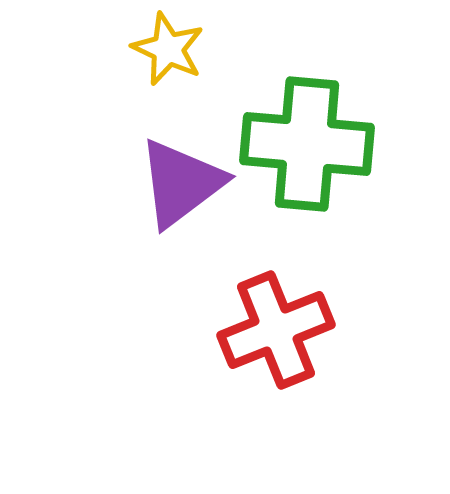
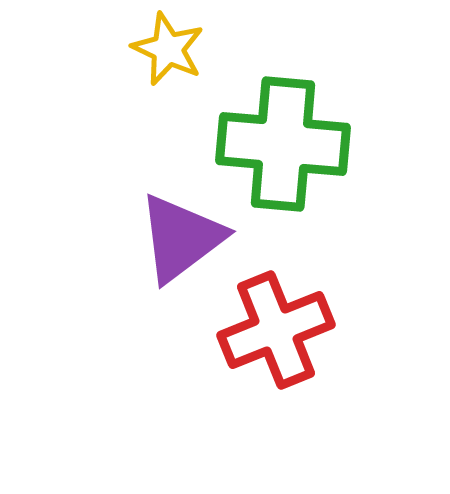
green cross: moved 24 px left
purple triangle: moved 55 px down
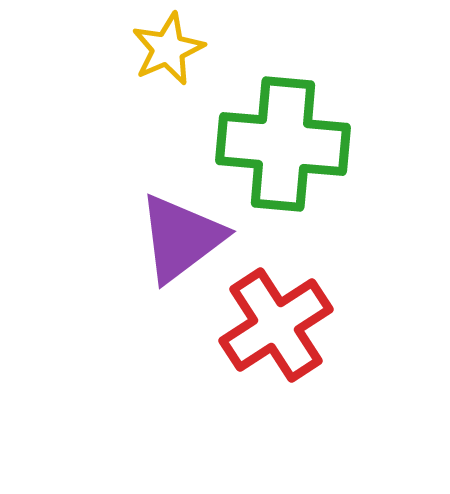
yellow star: rotated 24 degrees clockwise
red cross: moved 5 px up; rotated 11 degrees counterclockwise
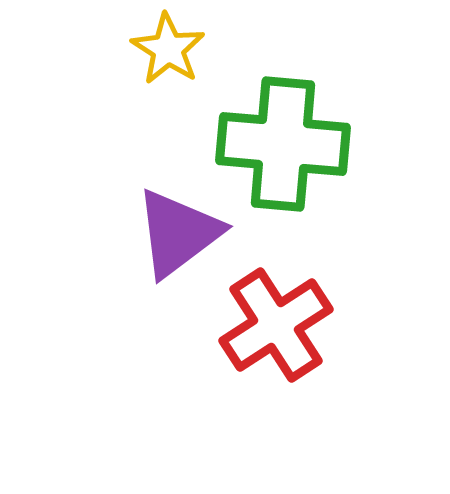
yellow star: rotated 16 degrees counterclockwise
purple triangle: moved 3 px left, 5 px up
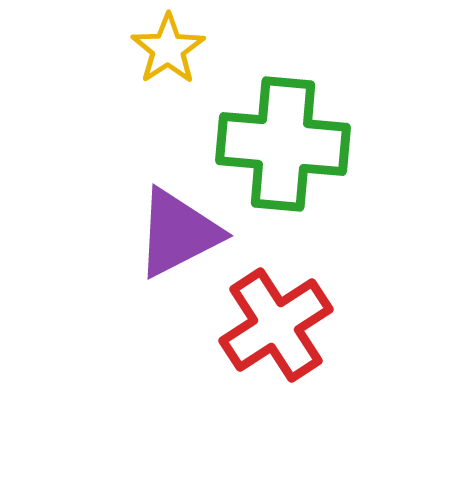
yellow star: rotated 6 degrees clockwise
purple triangle: rotated 10 degrees clockwise
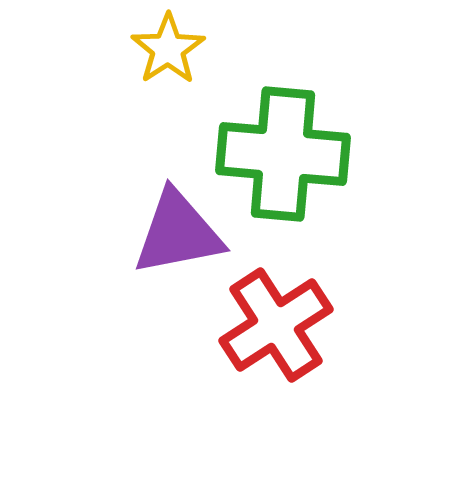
green cross: moved 10 px down
purple triangle: rotated 16 degrees clockwise
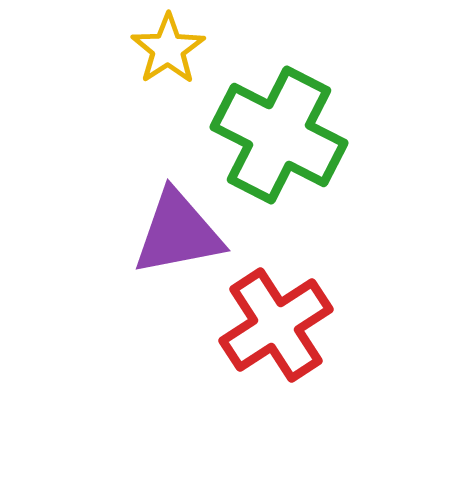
green cross: moved 4 px left, 19 px up; rotated 22 degrees clockwise
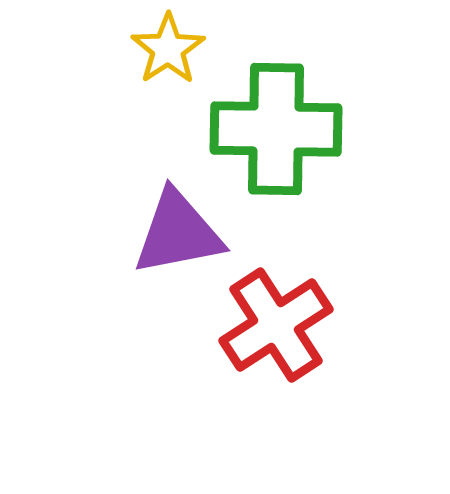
green cross: moved 3 px left, 6 px up; rotated 26 degrees counterclockwise
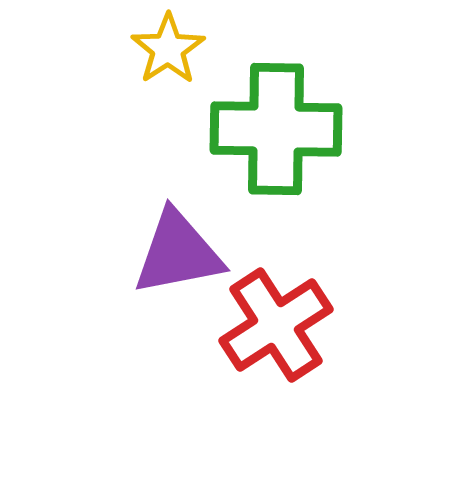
purple triangle: moved 20 px down
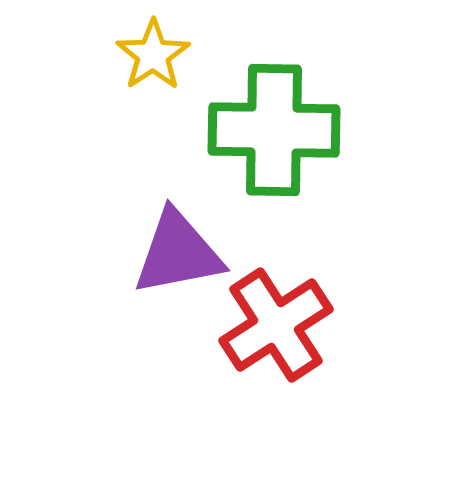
yellow star: moved 15 px left, 6 px down
green cross: moved 2 px left, 1 px down
